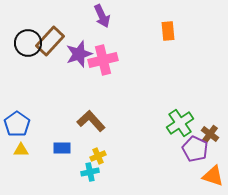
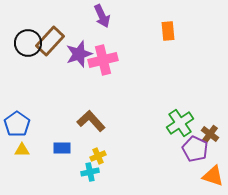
yellow triangle: moved 1 px right
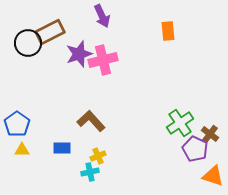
brown rectangle: moved 9 px up; rotated 20 degrees clockwise
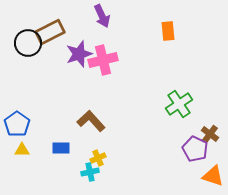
green cross: moved 1 px left, 19 px up
blue rectangle: moved 1 px left
yellow cross: moved 2 px down
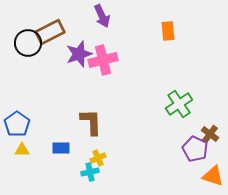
brown L-shape: moved 1 px down; rotated 40 degrees clockwise
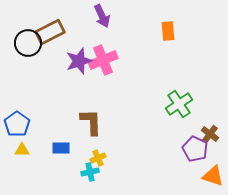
purple star: moved 7 px down
pink cross: rotated 8 degrees counterclockwise
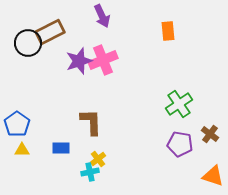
purple pentagon: moved 15 px left, 5 px up; rotated 15 degrees counterclockwise
yellow cross: moved 1 px down; rotated 14 degrees counterclockwise
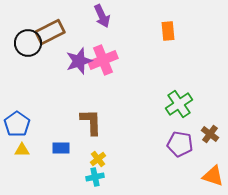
cyan cross: moved 5 px right, 5 px down
